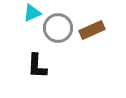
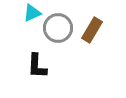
brown rectangle: rotated 35 degrees counterclockwise
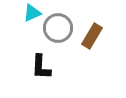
brown rectangle: moved 6 px down
black L-shape: moved 4 px right, 1 px down
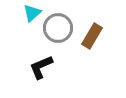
cyan triangle: rotated 18 degrees counterclockwise
black L-shape: rotated 64 degrees clockwise
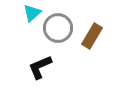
black L-shape: moved 1 px left
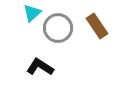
brown rectangle: moved 5 px right, 10 px up; rotated 65 degrees counterclockwise
black L-shape: rotated 56 degrees clockwise
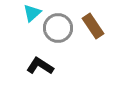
brown rectangle: moved 4 px left
black L-shape: moved 1 px up
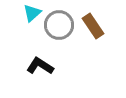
gray circle: moved 1 px right, 3 px up
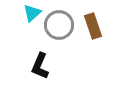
brown rectangle: rotated 15 degrees clockwise
black L-shape: rotated 100 degrees counterclockwise
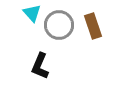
cyan triangle: rotated 30 degrees counterclockwise
